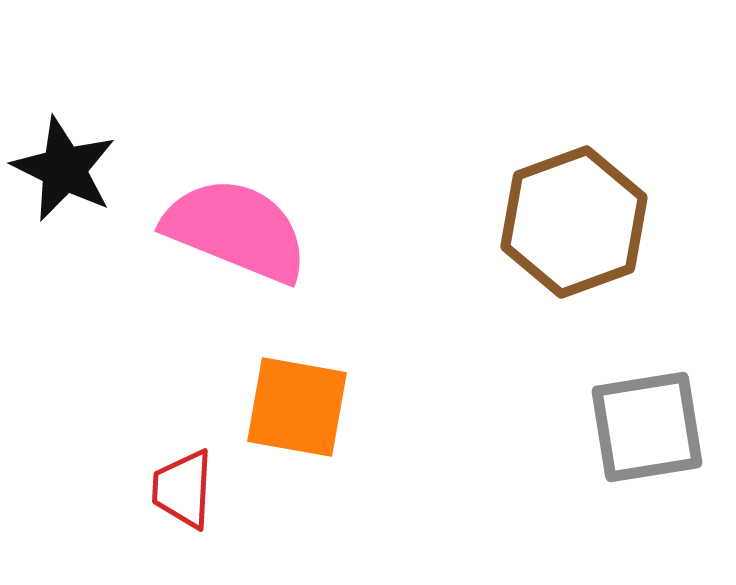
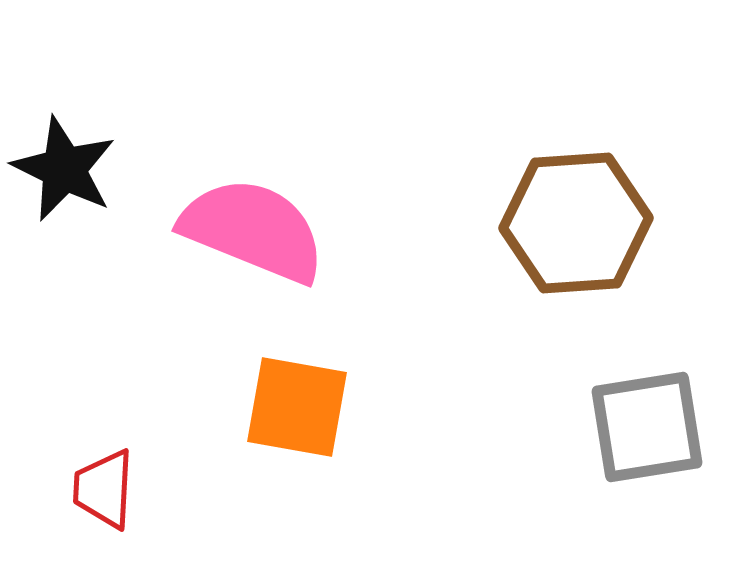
brown hexagon: moved 2 px right, 1 px down; rotated 16 degrees clockwise
pink semicircle: moved 17 px right
red trapezoid: moved 79 px left
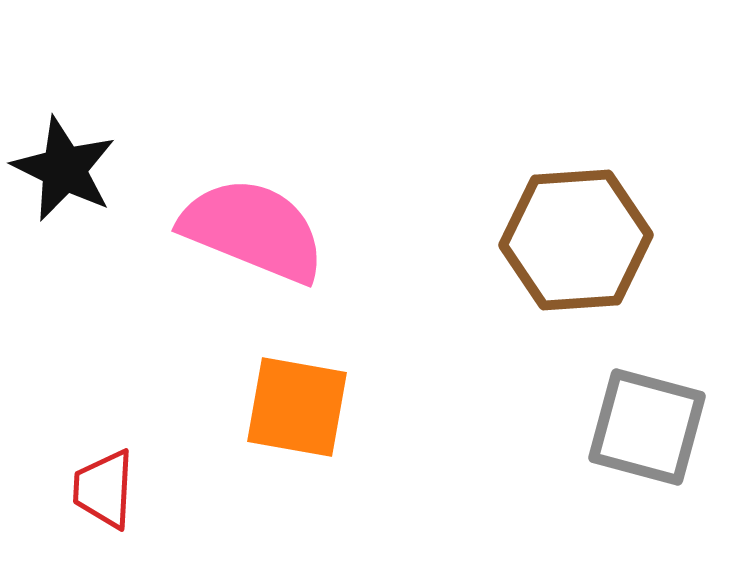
brown hexagon: moved 17 px down
gray square: rotated 24 degrees clockwise
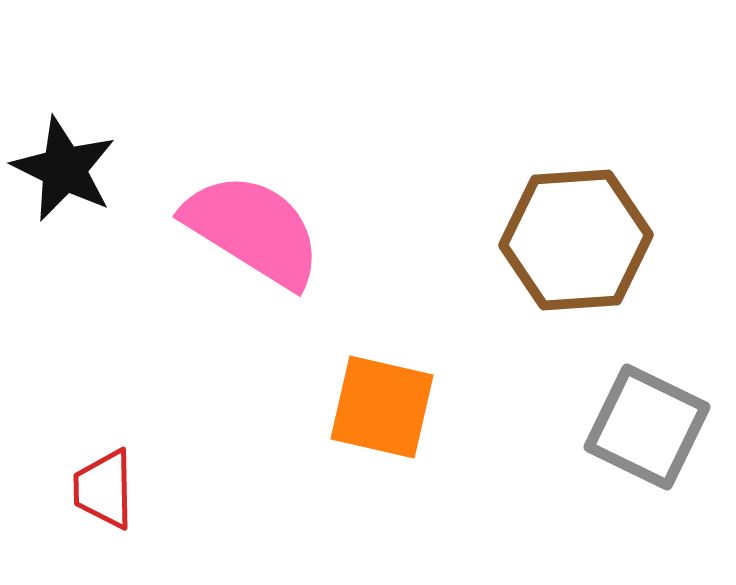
pink semicircle: rotated 10 degrees clockwise
orange square: moved 85 px right; rotated 3 degrees clockwise
gray square: rotated 11 degrees clockwise
red trapezoid: rotated 4 degrees counterclockwise
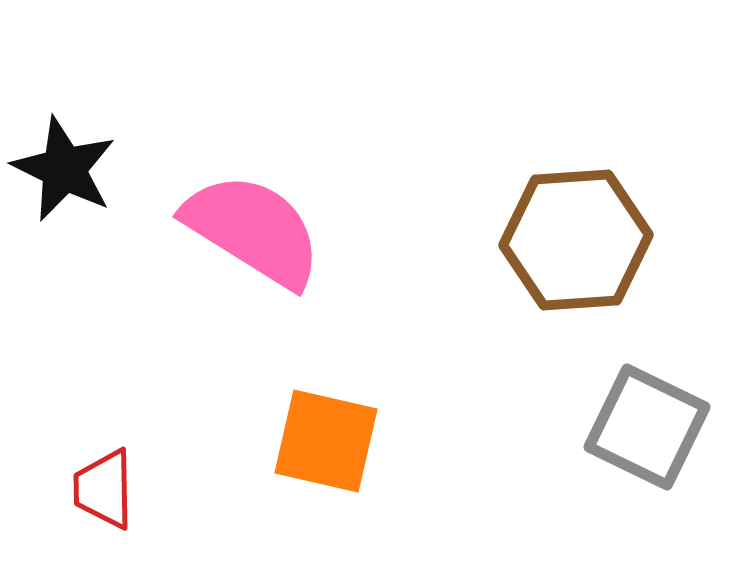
orange square: moved 56 px left, 34 px down
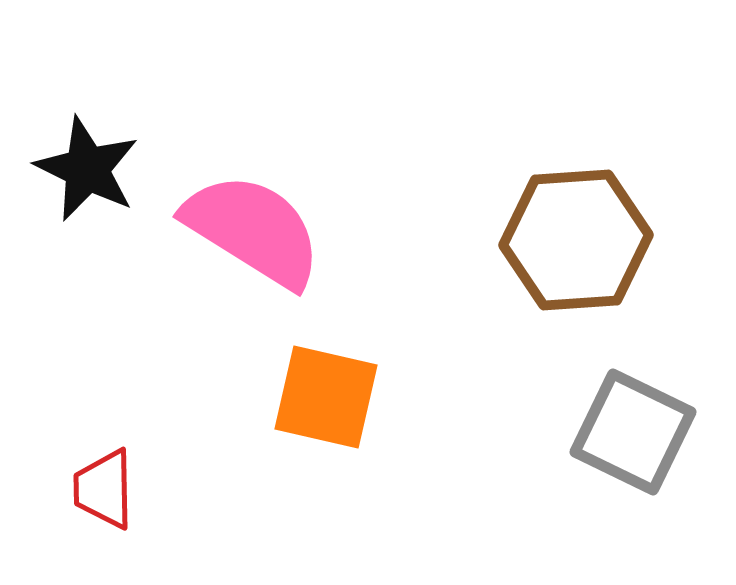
black star: moved 23 px right
gray square: moved 14 px left, 5 px down
orange square: moved 44 px up
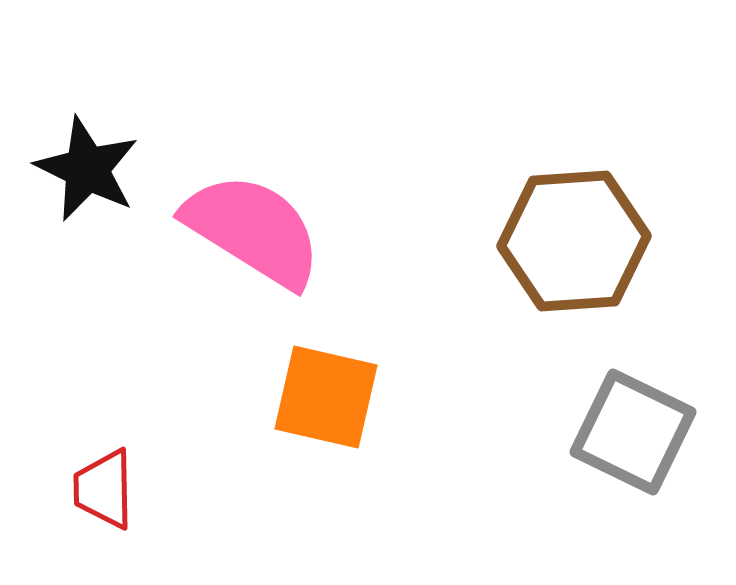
brown hexagon: moved 2 px left, 1 px down
